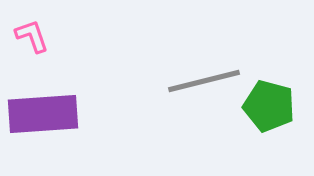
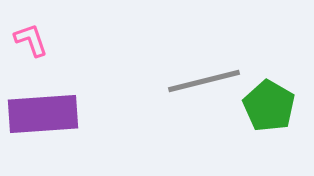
pink L-shape: moved 1 px left, 4 px down
green pentagon: rotated 15 degrees clockwise
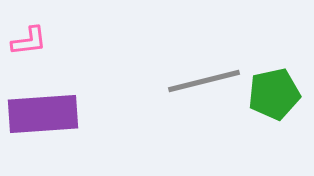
pink L-shape: moved 2 px left, 1 px down; rotated 102 degrees clockwise
green pentagon: moved 5 px right, 12 px up; rotated 30 degrees clockwise
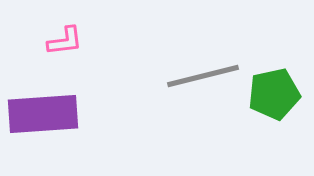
pink L-shape: moved 36 px right
gray line: moved 1 px left, 5 px up
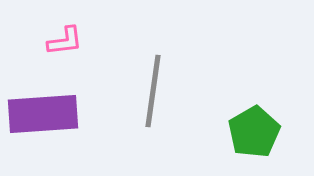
gray line: moved 50 px left, 15 px down; rotated 68 degrees counterclockwise
green pentagon: moved 20 px left, 38 px down; rotated 18 degrees counterclockwise
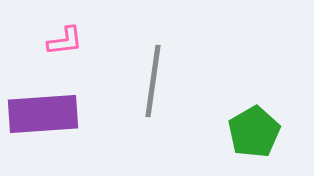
gray line: moved 10 px up
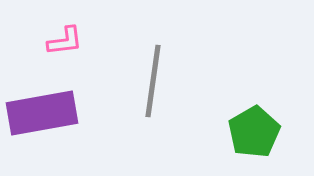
purple rectangle: moved 1 px left, 1 px up; rotated 6 degrees counterclockwise
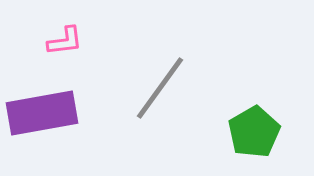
gray line: moved 7 px right, 7 px down; rotated 28 degrees clockwise
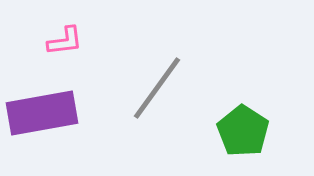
gray line: moved 3 px left
green pentagon: moved 11 px left, 1 px up; rotated 9 degrees counterclockwise
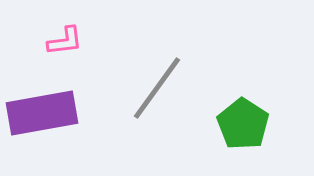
green pentagon: moved 7 px up
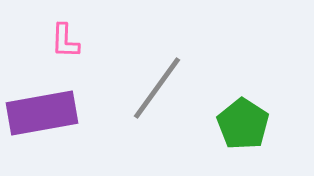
pink L-shape: rotated 99 degrees clockwise
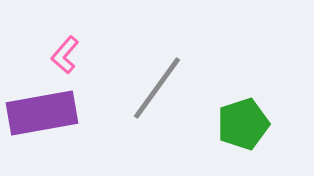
pink L-shape: moved 14 px down; rotated 39 degrees clockwise
green pentagon: rotated 21 degrees clockwise
